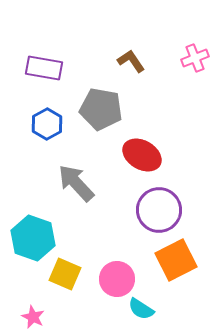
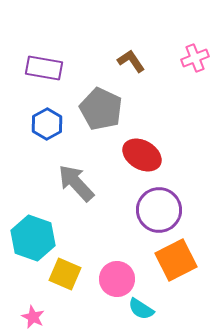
gray pentagon: rotated 15 degrees clockwise
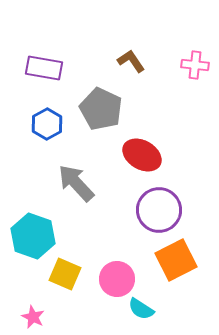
pink cross: moved 7 px down; rotated 28 degrees clockwise
cyan hexagon: moved 2 px up
